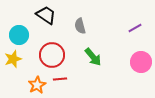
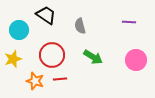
purple line: moved 6 px left, 6 px up; rotated 32 degrees clockwise
cyan circle: moved 5 px up
green arrow: rotated 18 degrees counterclockwise
pink circle: moved 5 px left, 2 px up
orange star: moved 2 px left, 4 px up; rotated 24 degrees counterclockwise
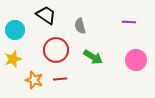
cyan circle: moved 4 px left
red circle: moved 4 px right, 5 px up
orange star: moved 1 px left, 1 px up
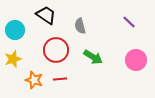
purple line: rotated 40 degrees clockwise
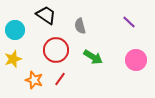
red line: rotated 48 degrees counterclockwise
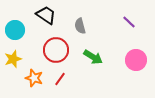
orange star: moved 2 px up
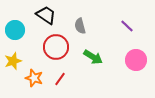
purple line: moved 2 px left, 4 px down
red circle: moved 3 px up
yellow star: moved 2 px down
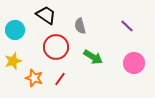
pink circle: moved 2 px left, 3 px down
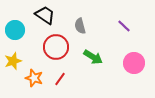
black trapezoid: moved 1 px left
purple line: moved 3 px left
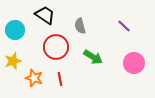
red line: rotated 48 degrees counterclockwise
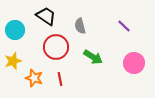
black trapezoid: moved 1 px right, 1 px down
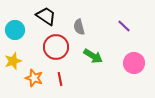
gray semicircle: moved 1 px left, 1 px down
green arrow: moved 1 px up
